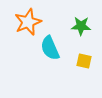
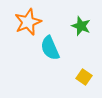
green star: rotated 18 degrees clockwise
yellow square: moved 16 px down; rotated 21 degrees clockwise
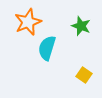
cyan semicircle: moved 3 px left; rotated 40 degrees clockwise
yellow square: moved 2 px up
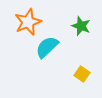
cyan semicircle: moved 1 px up; rotated 30 degrees clockwise
yellow square: moved 2 px left, 1 px up
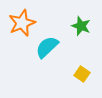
orange star: moved 6 px left, 1 px down
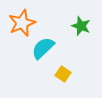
cyan semicircle: moved 4 px left, 1 px down
yellow square: moved 19 px left
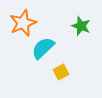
orange star: moved 1 px right
yellow square: moved 2 px left, 2 px up; rotated 28 degrees clockwise
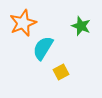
cyan semicircle: rotated 15 degrees counterclockwise
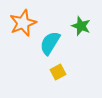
cyan semicircle: moved 7 px right, 5 px up
yellow square: moved 3 px left
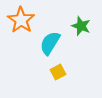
orange star: moved 2 px left, 3 px up; rotated 16 degrees counterclockwise
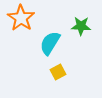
orange star: moved 2 px up
green star: rotated 18 degrees counterclockwise
